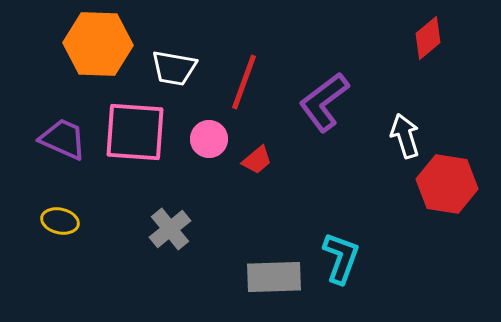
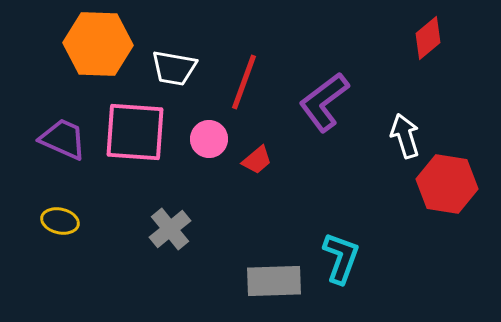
gray rectangle: moved 4 px down
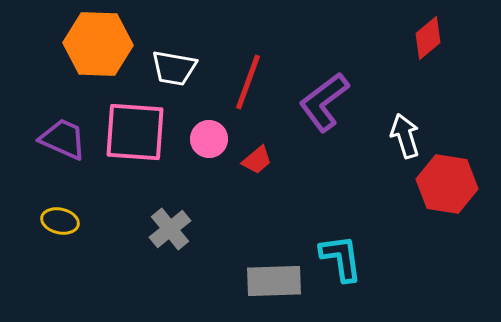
red line: moved 4 px right
cyan L-shape: rotated 28 degrees counterclockwise
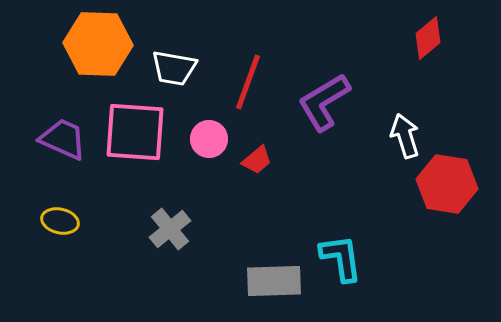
purple L-shape: rotated 6 degrees clockwise
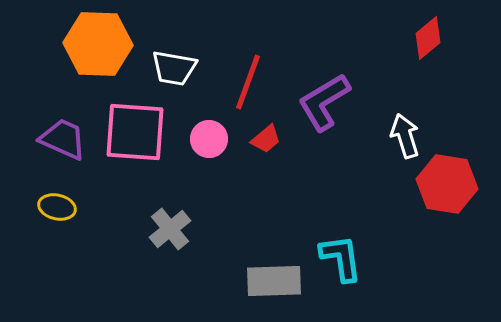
red trapezoid: moved 9 px right, 21 px up
yellow ellipse: moved 3 px left, 14 px up
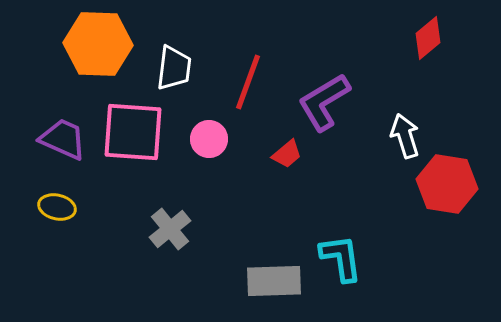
white trapezoid: rotated 93 degrees counterclockwise
pink square: moved 2 px left
red trapezoid: moved 21 px right, 15 px down
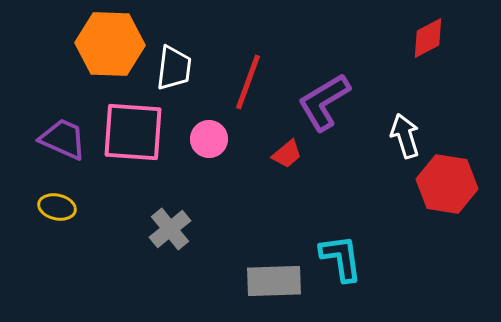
red diamond: rotated 12 degrees clockwise
orange hexagon: moved 12 px right
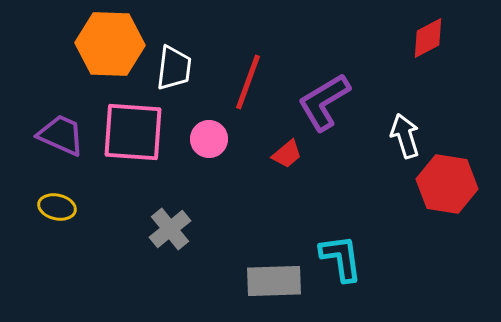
purple trapezoid: moved 2 px left, 4 px up
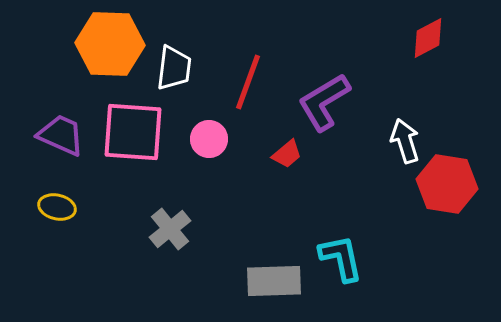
white arrow: moved 5 px down
cyan L-shape: rotated 4 degrees counterclockwise
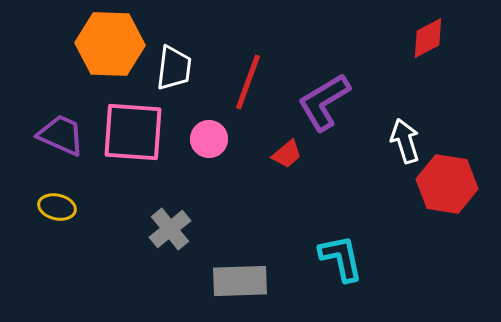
gray rectangle: moved 34 px left
